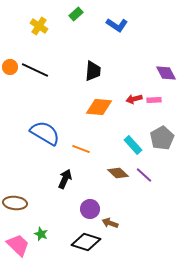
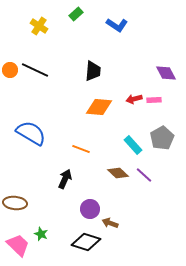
orange circle: moved 3 px down
blue semicircle: moved 14 px left
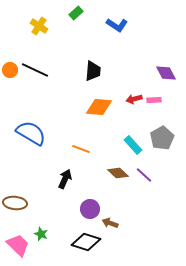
green rectangle: moved 1 px up
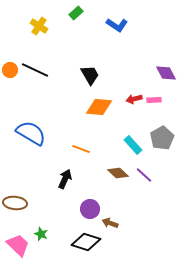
black trapezoid: moved 3 px left, 4 px down; rotated 35 degrees counterclockwise
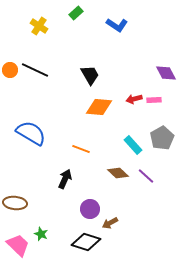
purple line: moved 2 px right, 1 px down
brown arrow: rotated 49 degrees counterclockwise
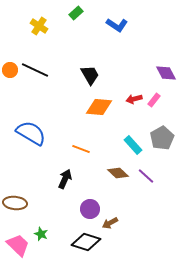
pink rectangle: rotated 48 degrees counterclockwise
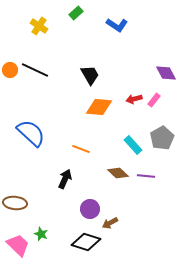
blue semicircle: rotated 12 degrees clockwise
purple line: rotated 36 degrees counterclockwise
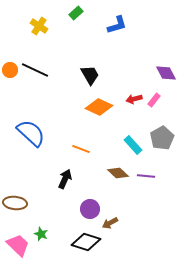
blue L-shape: rotated 50 degrees counterclockwise
orange diamond: rotated 20 degrees clockwise
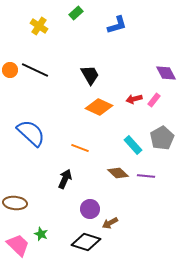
orange line: moved 1 px left, 1 px up
